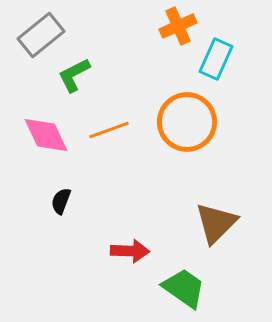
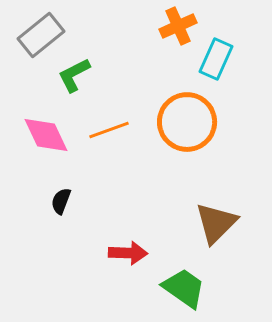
red arrow: moved 2 px left, 2 px down
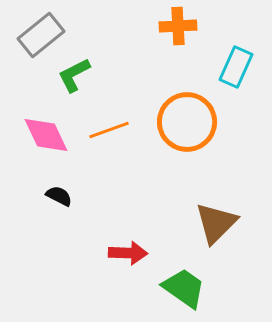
orange cross: rotated 21 degrees clockwise
cyan rectangle: moved 20 px right, 8 px down
black semicircle: moved 2 px left, 5 px up; rotated 96 degrees clockwise
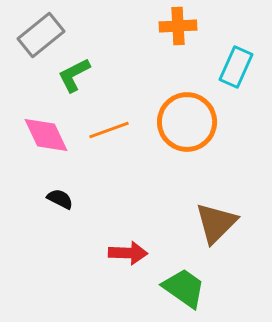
black semicircle: moved 1 px right, 3 px down
